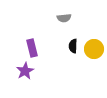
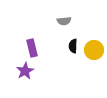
gray semicircle: moved 3 px down
yellow circle: moved 1 px down
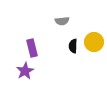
gray semicircle: moved 2 px left
yellow circle: moved 8 px up
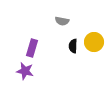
gray semicircle: rotated 16 degrees clockwise
purple rectangle: rotated 30 degrees clockwise
purple star: rotated 30 degrees counterclockwise
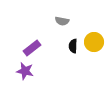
purple rectangle: rotated 36 degrees clockwise
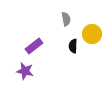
gray semicircle: moved 4 px right, 2 px up; rotated 112 degrees counterclockwise
yellow circle: moved 2 px left, 8 px up
purple rectangle: moved 2 px right, 2 px up
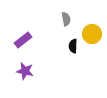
purple rectangle: moved 11 px left, 6 px up
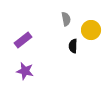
yellow circle: moved 1 px left, 4 px up
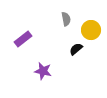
purple rectangle: moved 1 px up
black semicircle: moved 3 px right, 3 px down; rotated 48 degrees clockwise
purple star: moved 18 px right
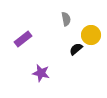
yellow circle: moved 5 px down
purple star: moved 2 px left, 2 px down
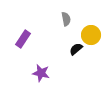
purple rectangle: rotated 18 degrees counterclockwise
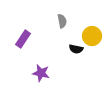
gray semicircle: moved 4 px left, 2 px down
yellow circle: moved 1 px right, 1 px down
black semicircle: rotated 128 degrees counterclockwise
